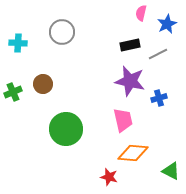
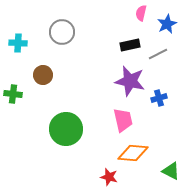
brown circle: moved 9 px up
green cross: moved 2 px down; rotated 30 degrees clockwise
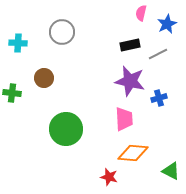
brown circle: moved 1 px right, 3 px down
green cross: moved 1 px left, 1 px up
pink trapezoid: moved 1 px right, 1 px up; rotated 10 degrees clockwise
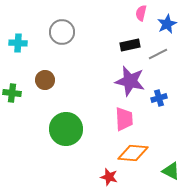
brown circle: moved 1 px right, 2 px down
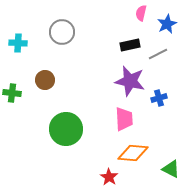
green triangle: moved 2 px up
red star: rotated 18 degrees clockwise
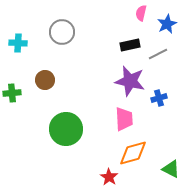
green cross: rotated 12 degrees counterclockwise
orange diamond: rotated 20 degrees counterclockwise
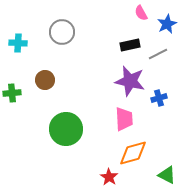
pink semicircle: rotated 42 degrees counterclockwise
green triangle: moved 4 px left, 6 px down
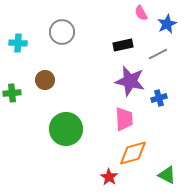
black rectangle: moved 7 px left
